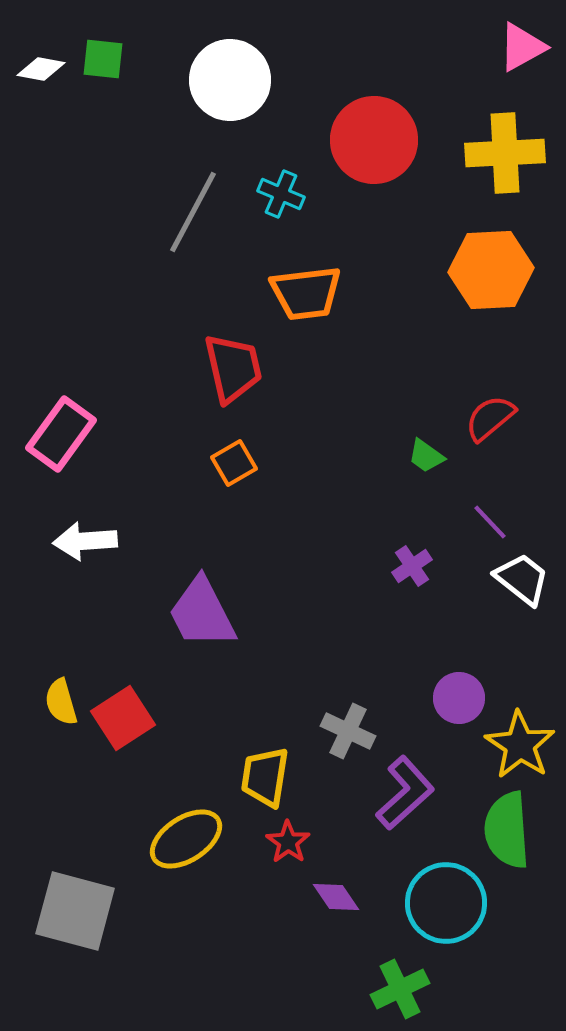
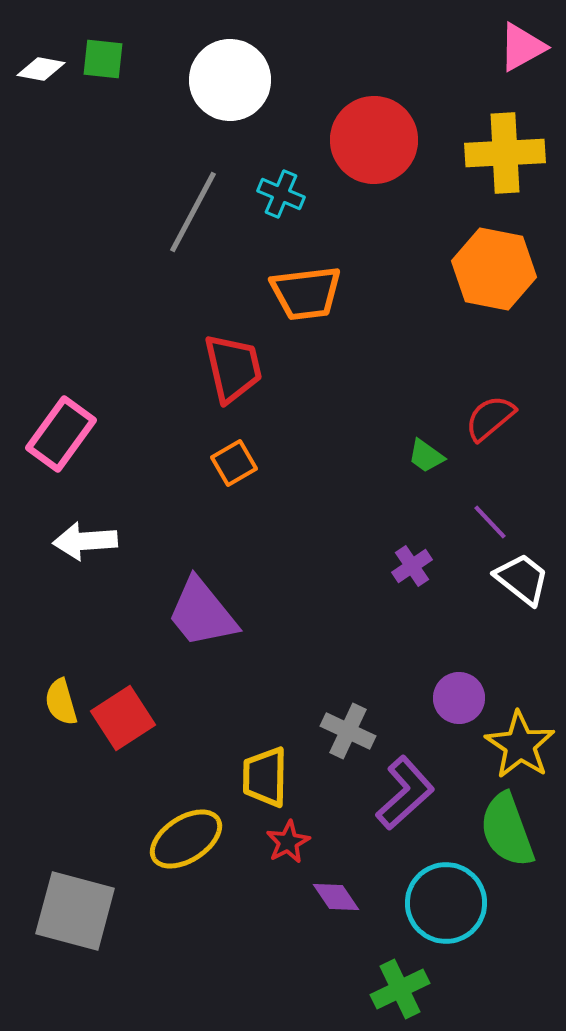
orange hexagon: moved 3 px right, 1 px up; rotated 14 degrees clockwise
purple trapezoid: rotated 12 degrees counterclockwise
yellow trapezoid: rotated 8 degrees counterclockwise
green semicircle: rotated 16 degrees counterclockwise
red star: rotated 9 degrees clockwise
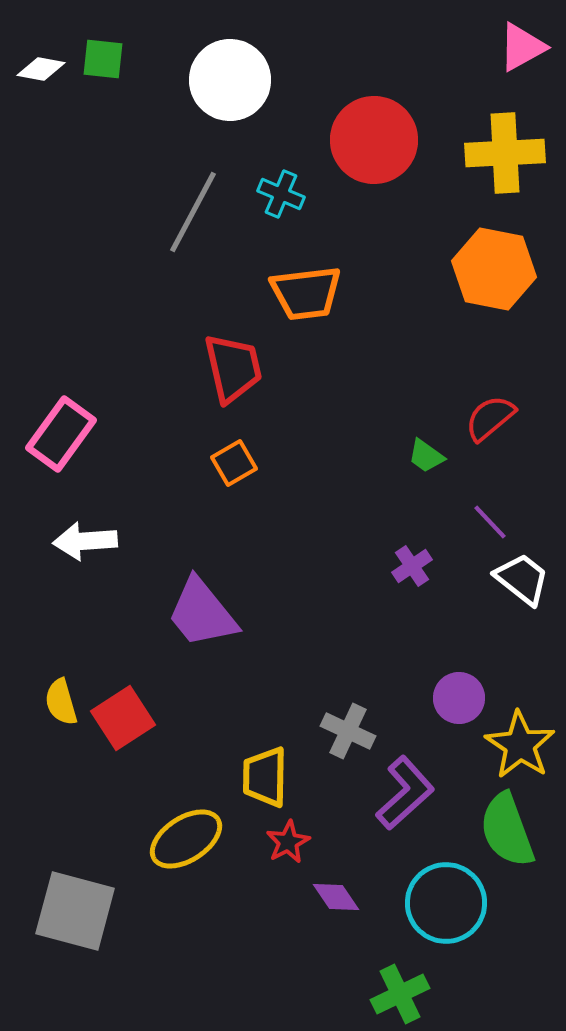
green cross: moved 5 px down
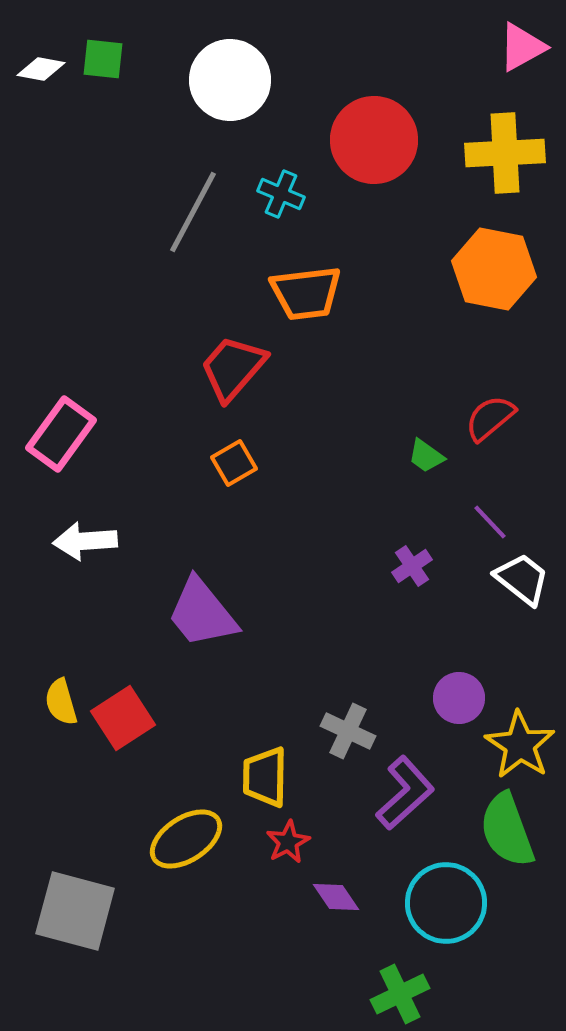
red trapezoid: rotated 126 degrees counterclockwise
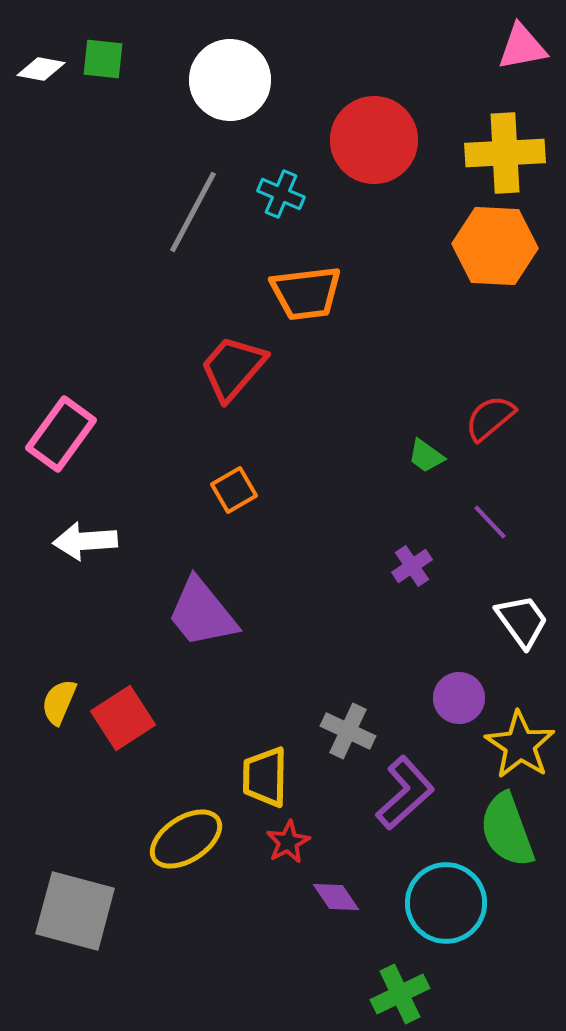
pink triangle: rotated 18 degrees clockwise
orange hexagon: moved 1 px right, 23 px up; rotated 8 degrees counterclockwise
orange square: moved 27 px down
white trapezoid: moved 42 px down; rotated 16 degrees clockwise
yellow semicircle: moved 2 px left; rotated 39 degrees clockwise
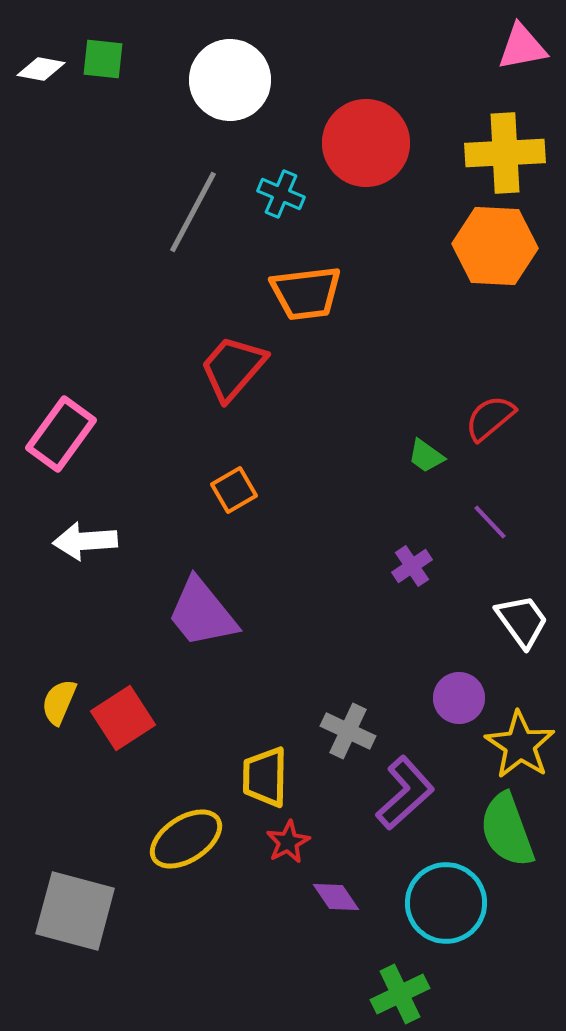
red circle: moved 8 px left, 3 px down
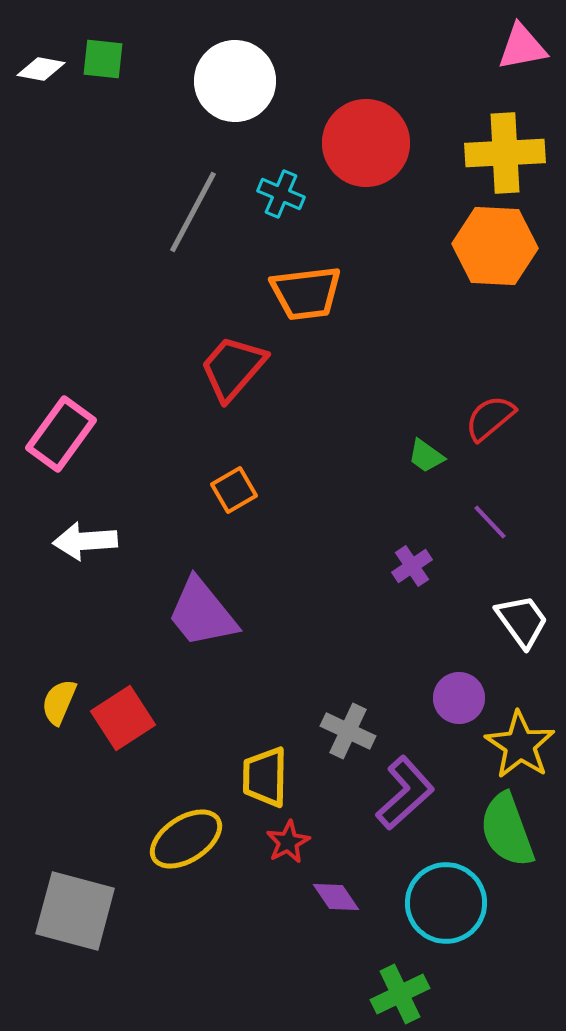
white circle: moved 5 px right, 1 px down
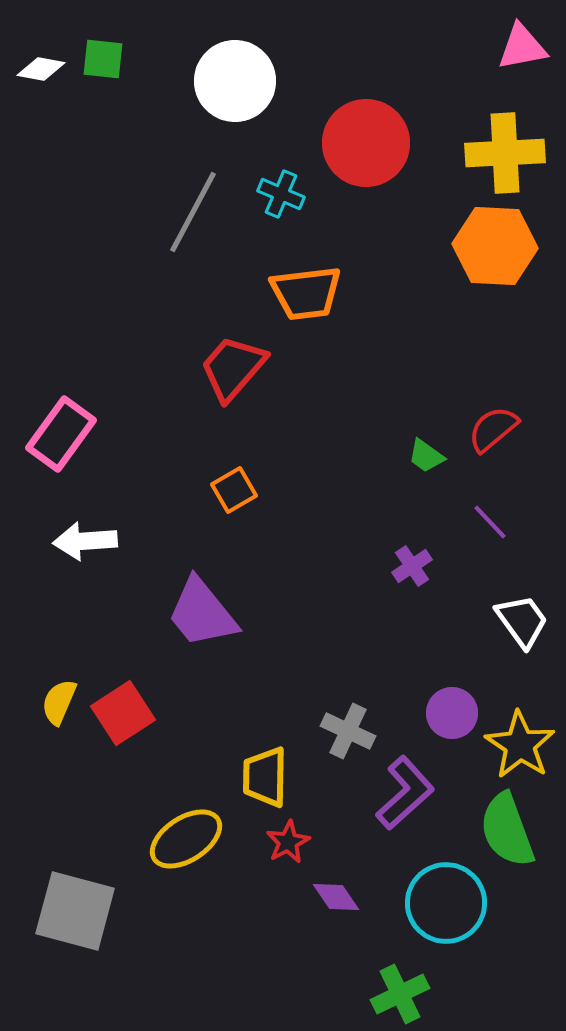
red semicircle: moved 3 px right, 11 px down
purple circle: moved 7 px left, 15 px down
red square: moved 5 px up
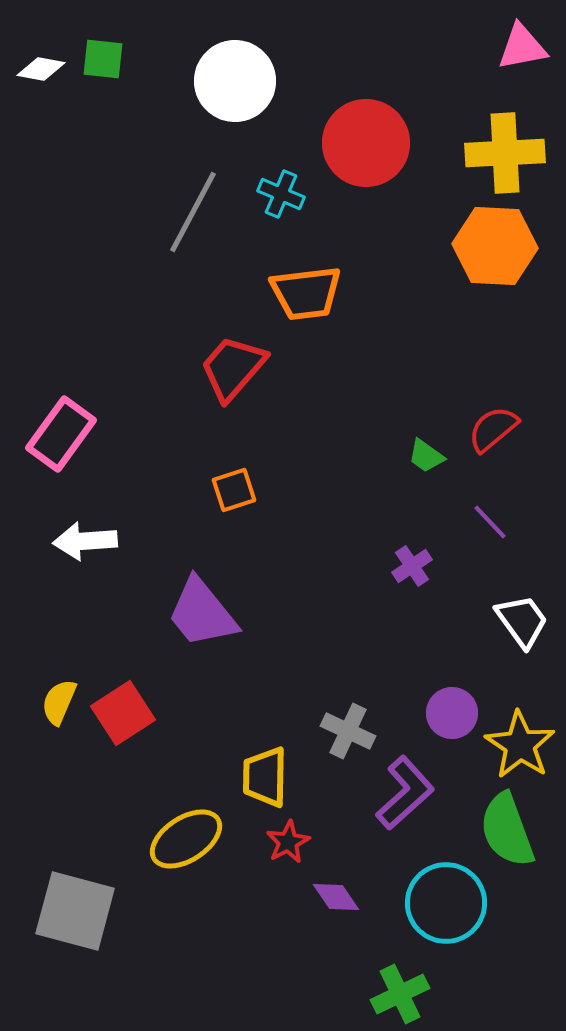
orange square: rotated 12 degrees clockwise
